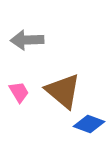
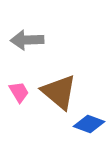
brown triangle: moved 4 px left, 1 px down
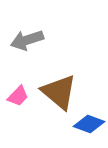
gray arrow: rotated 16 degrees counterclockwise
pink trapezoid: moved 1 px left, 4 px down; rotated 75 degrees clockwise
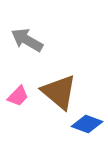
gray arrow: rotated 48 degrees clockwise
blue diamond: moved 2 px left
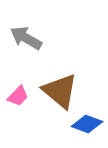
gray arrow: moved 1 px left, 2 px up
brown triangle: moved 1 px right, 1 px up
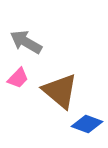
gray arrow: moved 4 px down
pink trapezoid: moved 18 px up
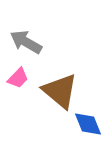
blue diamond: moved 1 px right; rotated 48 degrees clockwise
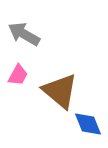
gray arrow: moved 2 px left, 8 px up
pink trapezoid: moved 3 px up; rotated 15 degrees counterclockwise
